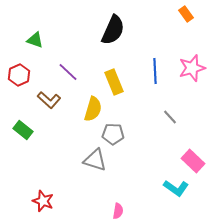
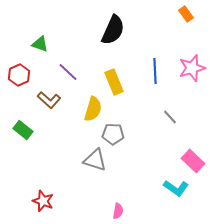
green triangle: moved 5 px right, 4 px down
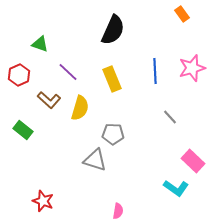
orange rectangle: moved 4 px left
yellow rectangle: moved 2 px left, 3 px up
yellow semicircle: moved 13 px left, 1 px up
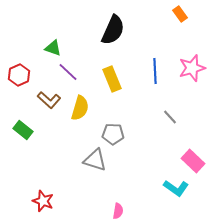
orange rectangle: moved 2 px left
green triangle: moved 13 px right, 4 px down
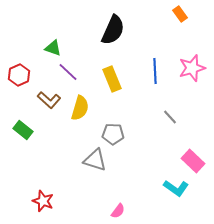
pink semicircle: rotated 28 degrees clockwise
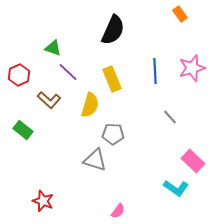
yellow semicircle: moved 10 px right, 3 px up
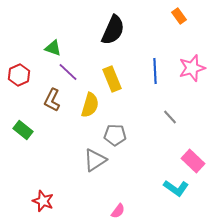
orange rectangle: moved 1 px left, 2 px down
brown L-shape: moved 3 px right; rotated 75 degrees clockwise
gray pentagon: moved 2 px right, 1 px down
gray triangle: rotated 50 degrees counterclockwise
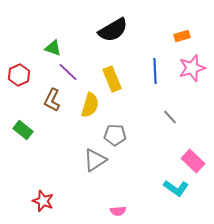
orange rectangle: moved 3 px right, 20 px down; rotated 70 degrees counterclockwise
black semicircle: rotated 36 degrees clockwise
pink semicircle: rotated 49 degrees clockwise
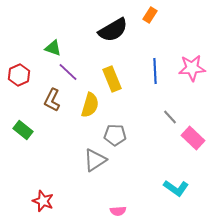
orange rectangle: moved 32 px left, 21 px up; rotated 42 degrees counterclockwise
pink star: rotated 12 degrees clockwise
pink rectangle: moved 23 px up
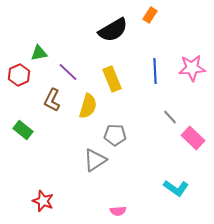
green triangle: moved 14 px left, 5 px down; rotated 30 degrees counterclockwise
yellow semicircle: moved 2 px left, 1 px down
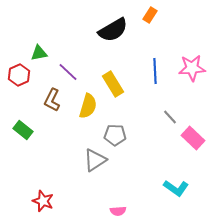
yellow rectangle: moved 1 px right, 5 px down; rotated 10 degrees counterclockwise
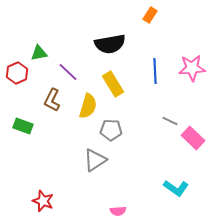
black semicircle: moved 3 px left, 14 px down; rotated 20 degrees clockwise
red hexagon: moved 2 px left, 2 px up
gray line: moved 4 px down; rotated 21 degrees counterclockwise
green rectangle: moved 4 px up; rotated 18 degrees counterclockwise
gray pentagon: moved 4 px left, 5 px up
